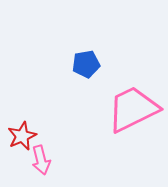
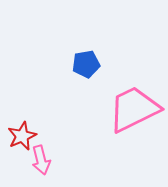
pink trapezoid: moved 1 px right
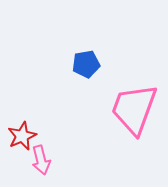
pink trapezoid: rotated 44 degrees counterclockwise
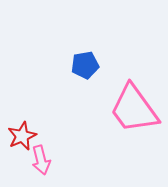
blue pentagon: moved 1 px left, 1 px down
pink trapezoid: rotated 56 degrees counterclockwise
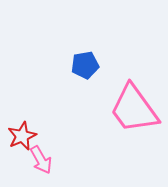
pink arrow: rotated 16 degrees counterclockwise
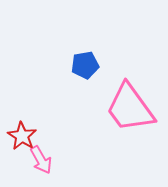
pink trapezoid: moved 4 px left, 1 px up
red star: rotated 16 degrees counterclockwise
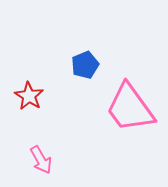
blue pentagon: rotated 12 degrees counterclockwise
red star: moved 7 px right, 40 px up
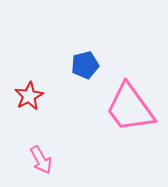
blue pentagon: rotated 8 degrees clockwise
red star: rotated 12 degrees clockwise
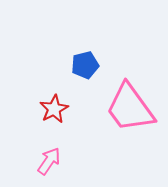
red star: moved 25 px right, 13 px down
pink arrow: moved 8 px right, 1 px down; rotated 116 degrees counterclockwise
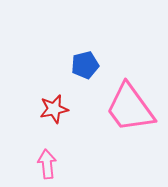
red star: rotated 16 degrees clockwise
pink arrow: moved 2 px left, 3 px down; rotated 40 degrees counterclockwise
